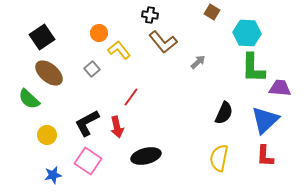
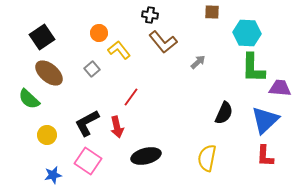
brown square: rotated 28 degrees counterclockwise
yellow semicircle: moved 12 px left
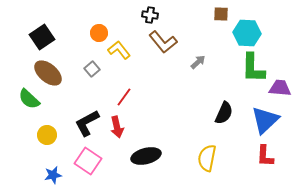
brown square: moved 9 px right, 2 px down
brown ellipse: moved 1 px left
red line: moved 7 px left
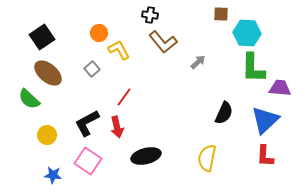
yellow L-shape: rotated 10 degrees clockwise
blue star: rotated 18 degrees clockwise
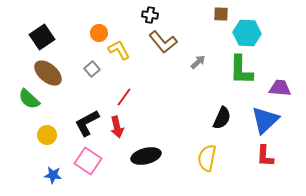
green L-shape: moved 12 px left, 2 px down
black semicircle: moved 2 px left, 5 px down
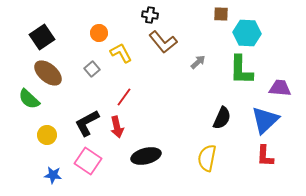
yellow L-shape: moved 2 px right, 3 px down
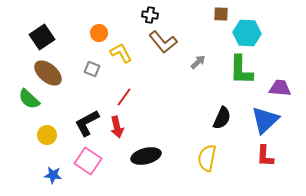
gray square: rotated 28 degrees counterclockwise
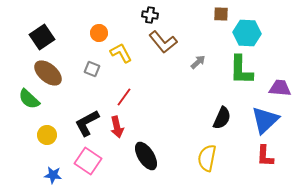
black ellipse: rotated 72 degrees clockwise
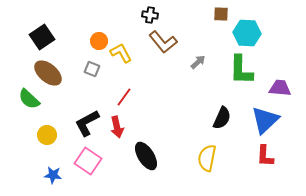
orange circle: moved 8 px down
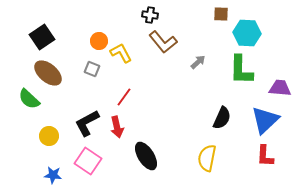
yellow circle: moved 2 px right, 1 px down
